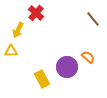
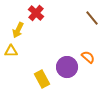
brown line: moved 1 px left, 1 px up
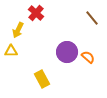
purple circle: moved 15 px up
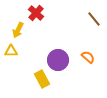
brown line: moved 2 px right, 1 px down
purple circle: moved 9 px left, 8 px down
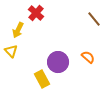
yellow triangle: rotated 48 degrees clockwise
purple circle: moved 2 px down
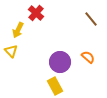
brown line: moved 3 px left
purple circle: moved 2 px right
yellow rectangle: moved 13 px right, 7 px down
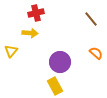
red cross: rotated 35 degrees clockwise
yellow arrow: moved 12 px right, 3 px down; rotated 112 degrees counterclockwise
yellow triangle: rotated 24 degrees clockwise
orange semicircle: moved 8 px right, 4 px up
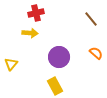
yellow triangle: moved 13 px down
purple circle: moved 1 px left, 5 px up
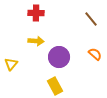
red cross: rotated 14 degrees clockwise
yellow arrow: moved 6 px right, 8 px down
orange semicircle: moved 1 px left, 1 px down
